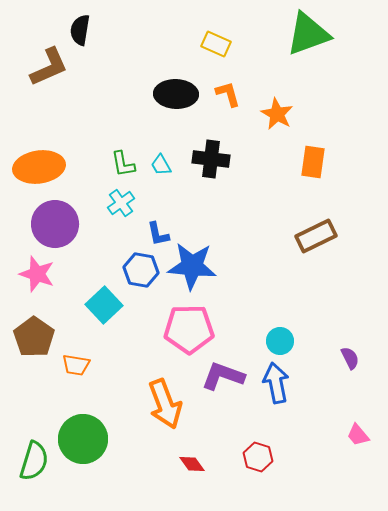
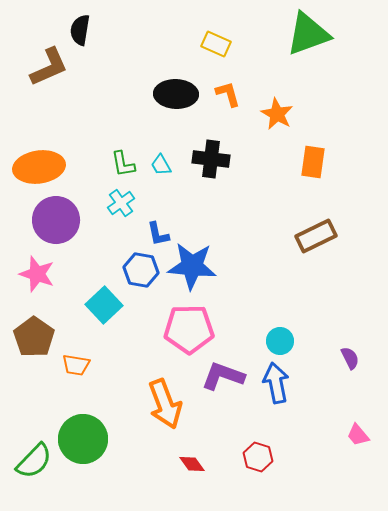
purple circle: moved 1 px right, 4 px up
green semicircle: rotated 27 degrees clockwise
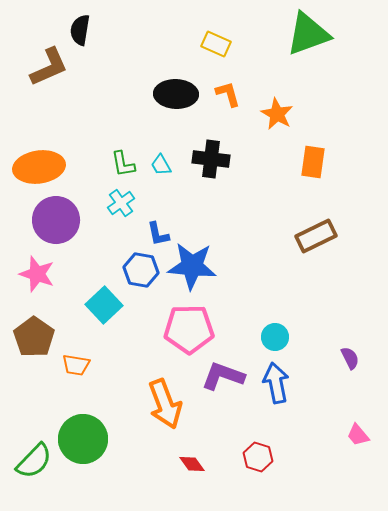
cyan circle: moved 5 px left, 4 px up
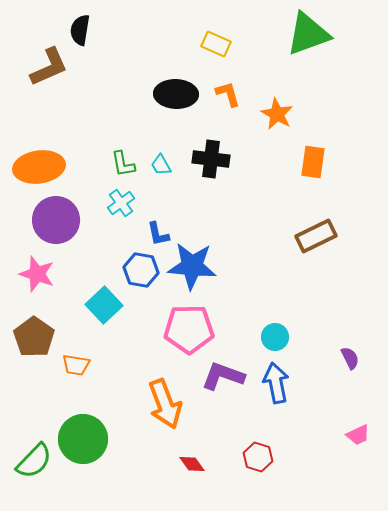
pink trapezoid: rotated 75 degrees counterclockwise
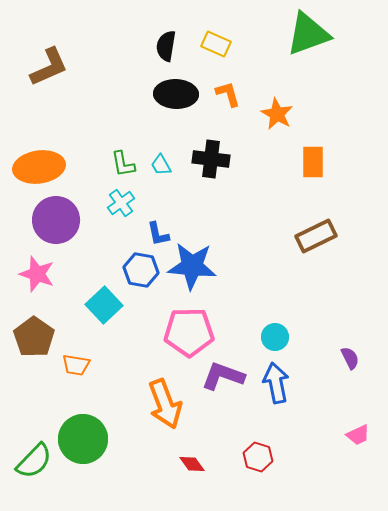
black semicircle: moved 86 px right, 16 px down
orange rectangle: rotated 8 degrees counterclockwise
pink pentagon: moved 3 px down
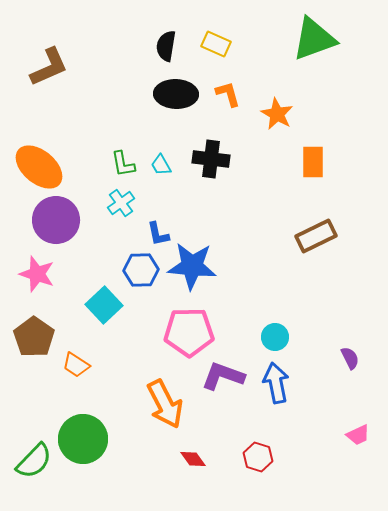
green triangle: moved 6 px right, 5 px down
orange ellipse: rotated 48 degrees clockwise
blue hexagon: rotated 12 degrees counterclockwise
orange trapezoid: rotated 24 degrees clockwise
orange arrow: rotated 6 degrees counterclockwise
red diamond: moved 1 px right, 5 px up
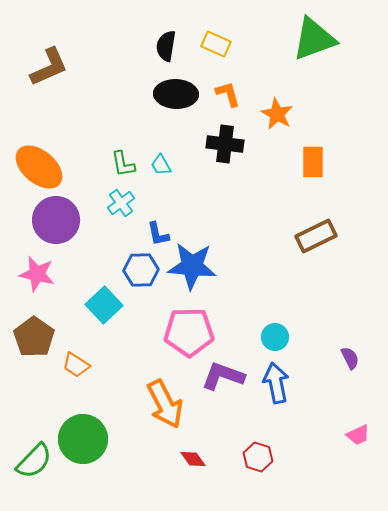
black cross: moved 14 px right, 15 px up
pink star: rotated 6 degrees counterclockwise
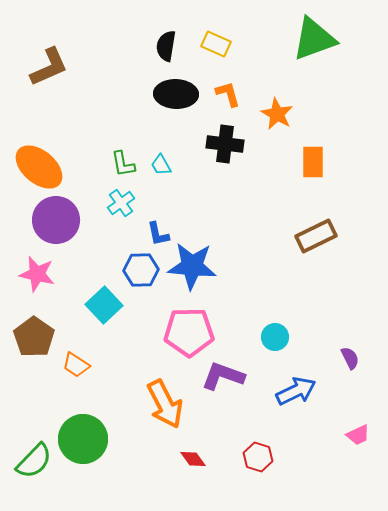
blue arrow: moved 20 px right, 8 px down; rotated 75 degrees clockwise
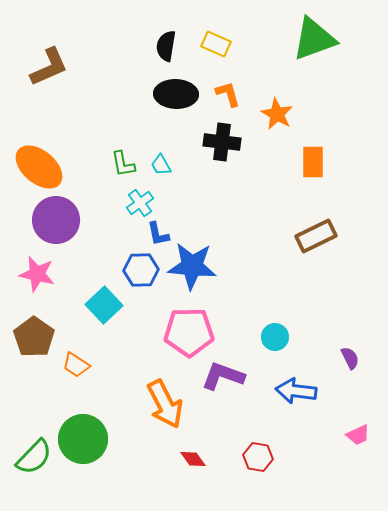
black cross: moved 3 px left, 2 px up
cyan cross: moved 19 px right
blue arrow: rotated 147 degrees counterclockwise
red hexagon: rotated 8 degrees counterclockwise
green semicircle: moved 4 px up
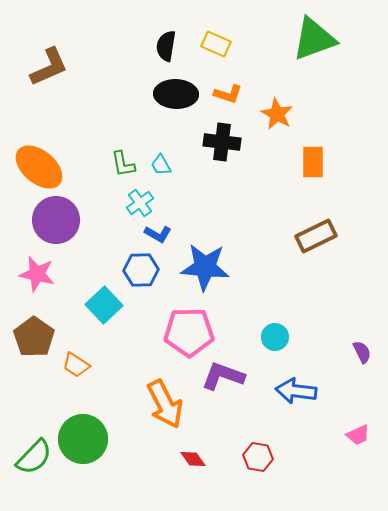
orange L-shape: rotated 124 degrees clockwise
blue L-shape: rotated 48 degrees counterclockwise
blue star: moved 13 px right, 1 px down
purple semicircle: moved 12 px right, 6 px up
